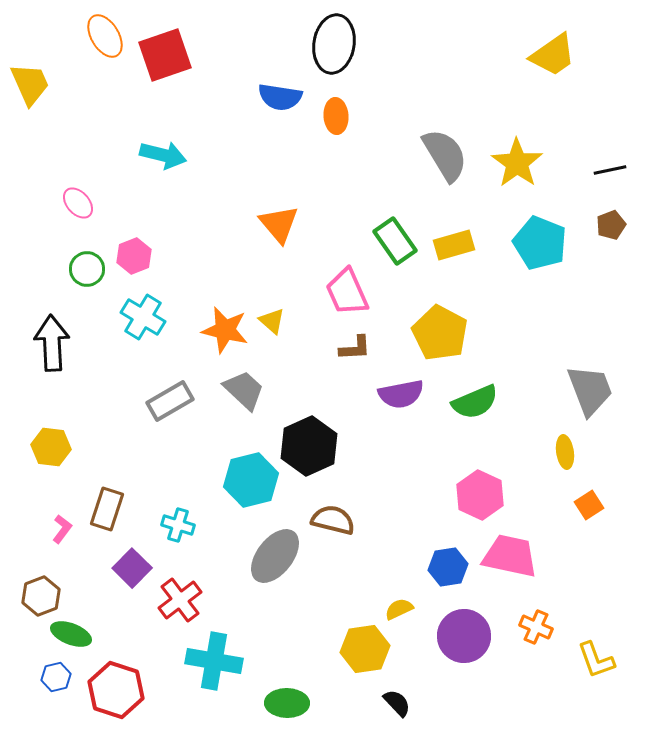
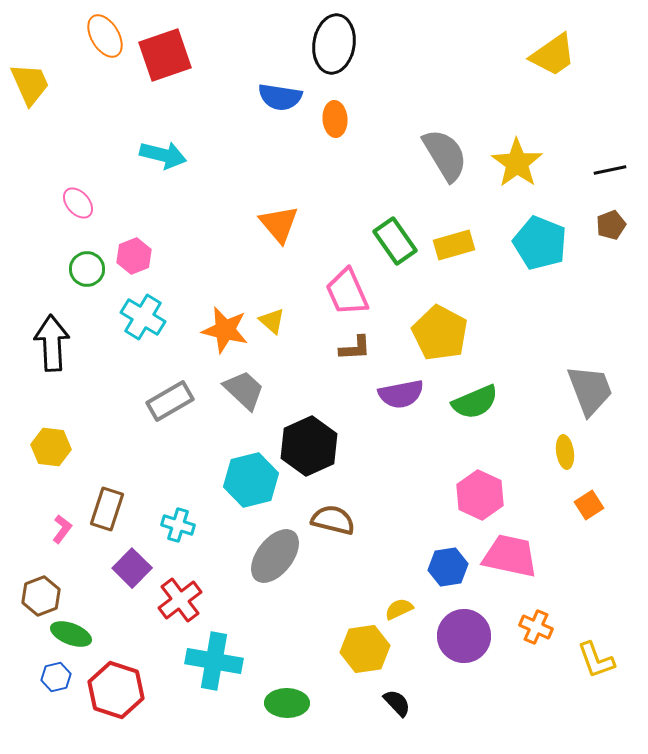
orange ellipse at (336, 116): moved 1 px left, 3 px down
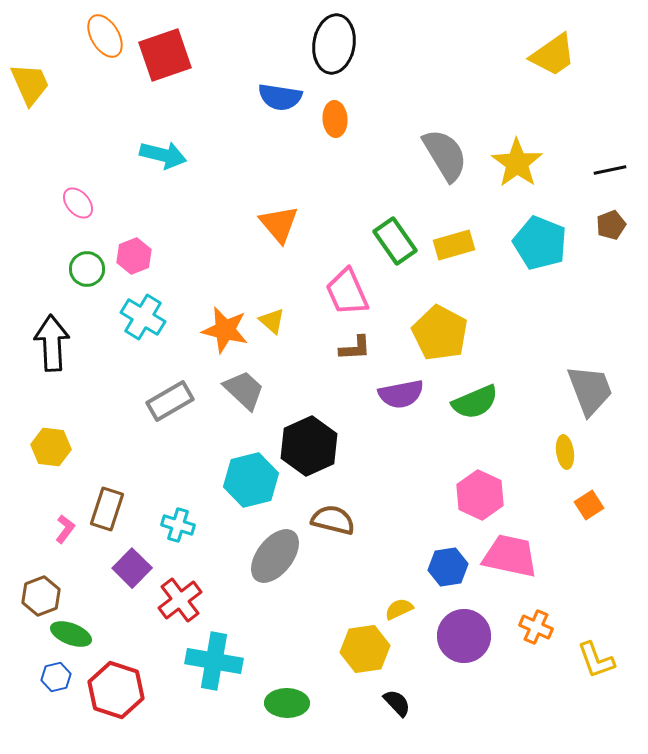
pink L-shape at (62, 529): moved 3 px right
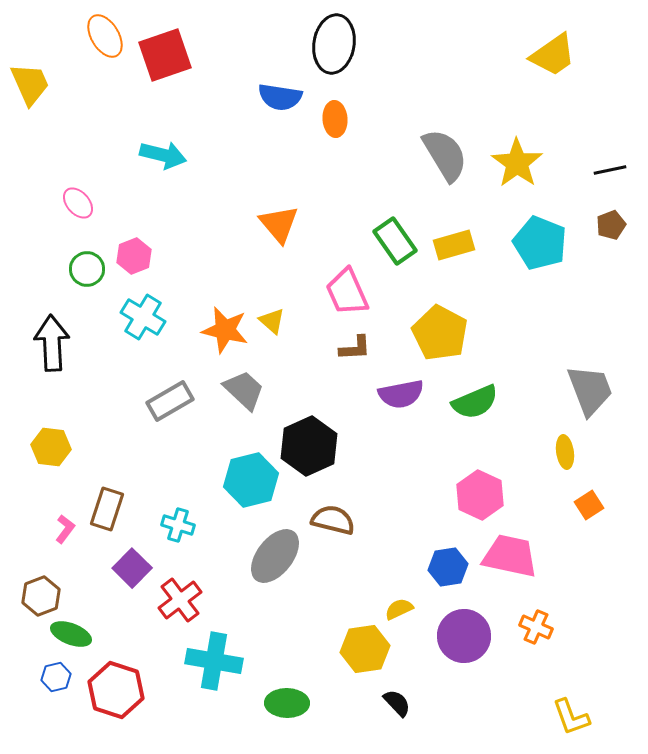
yellow L-shape at (596, 660): moved 25 px left, 57 px down
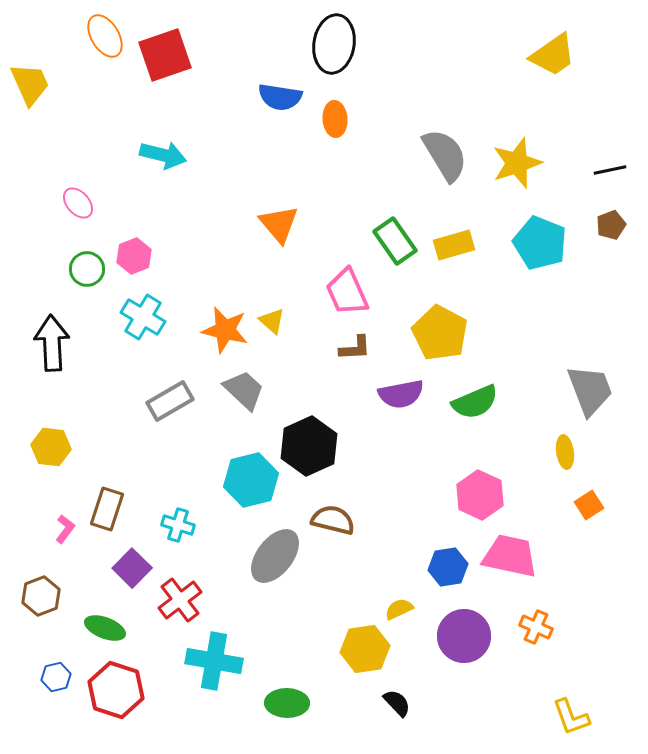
yellow star at (517, 163): rotated 18 degrees clockwise
green ellipse at (71, 634): moved 34 px right, 6 px up
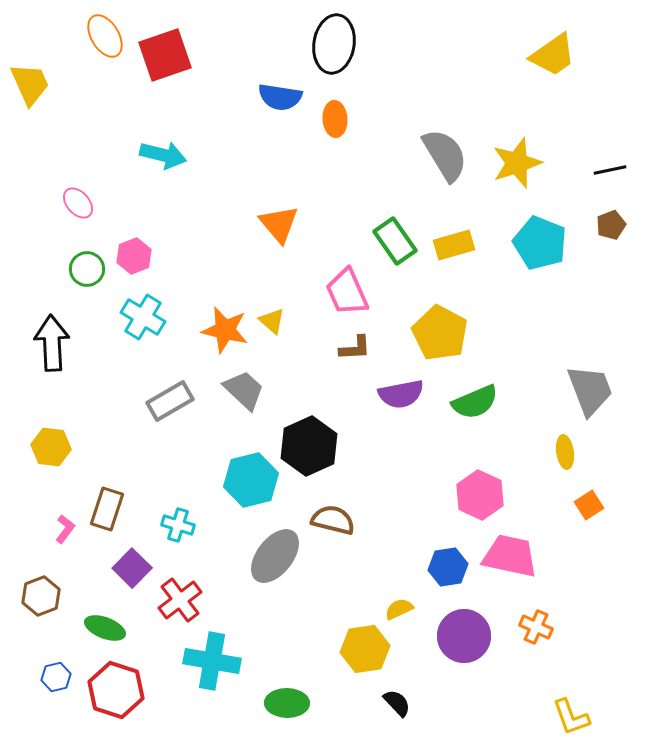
cyan cross at (214, 661): moved 2 px left
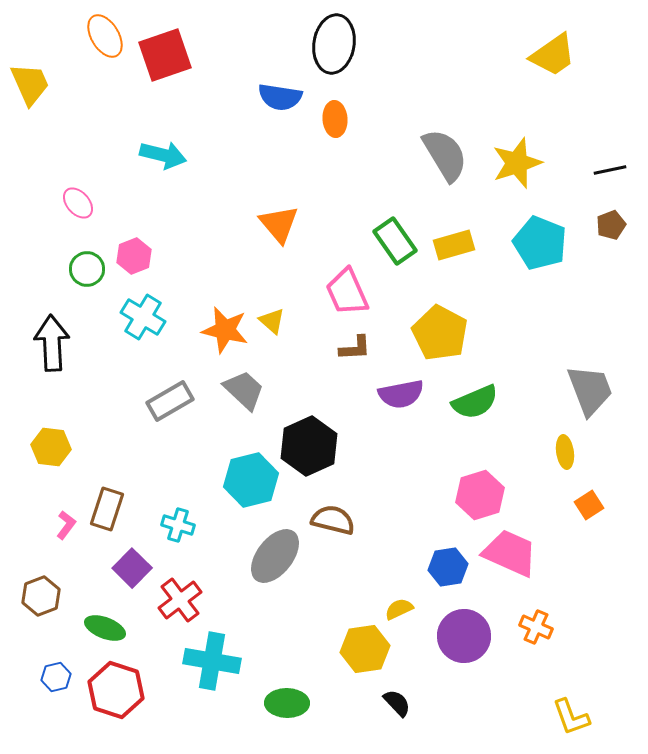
pink hexagon at (480, 495): rotated 18 degrees clockwise
pink L-shape at (65, 529): moved 1 px right, 4 px up
pink trapezoid at (510, 556): moved 3 px up; rotated 12 degrees clockwise
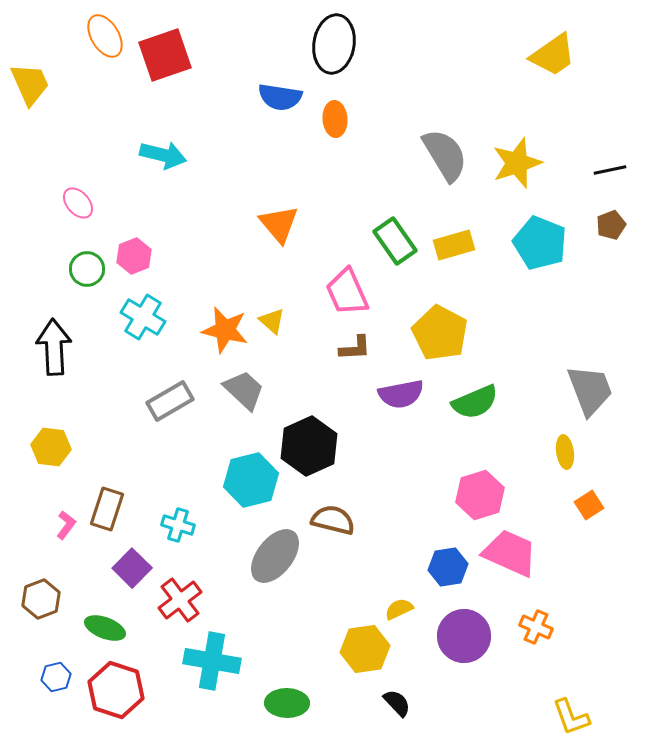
black arrow at (52, 343): moved 2 px right, 4 px down
brown hexagon at (41, 596): moved 3 px down
